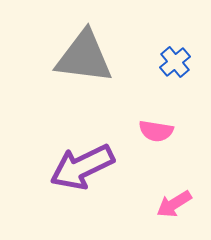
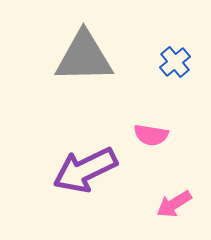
gray triangle: rotated 8 degrees counterclockwise
pink semicircle: moved 5 px left, 4 px down
purple arrow: moved 3 px right, 3 px down
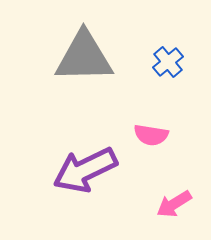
blue cross: moved 7 px left
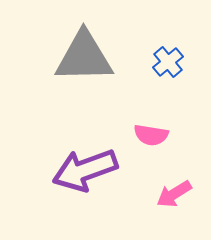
purple arrow: rotated 6 degrees clockwise
pink arrow: moved 10 px up
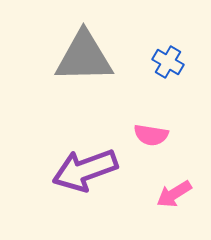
blue cross: rotated 20 degrees counterclockwise
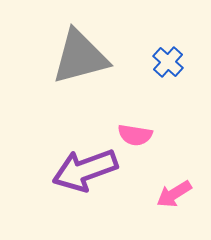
gray triangle: moved 4 px left; rotated 14 degrees counterclockwise
blue cross: rotated 12 degrees clockwise
pink semicircle: moved 16 px left
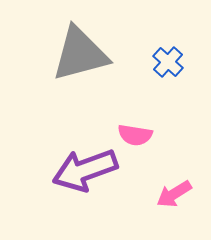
gray triangle: moved 3 px up
